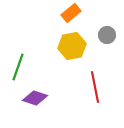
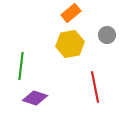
yellow hexagon: moved 2 px left, 2 px up
green line: moved 3 px right, 1 px up; rotated 12 degrees counterclockwise
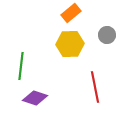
yellow hexagon: rotated 8 degrees clockwise
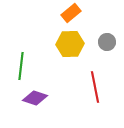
gray circle: moved 7 px down
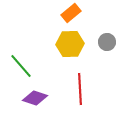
green line: rotated 48 degrees counterclockwise
red line: moved 15 px left, 2 px down; rotated 8 degrees clockwise
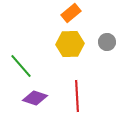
red line: moved 3 px left, 7 px down
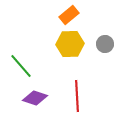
orange rectangle: moved 2 px left, 2 px down
gray circle: moved 2 px left, 2 px down
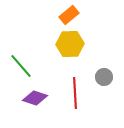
gray circle: moved 1 px left, 33 px down
red line: moved 2 px left, 3 px up
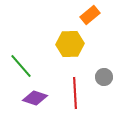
orange rectangle: moved 21 px right
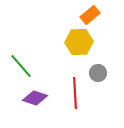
yellow hexagon: moved 9 px right, 2 px up
gray circle: moved 6 px left, 4 px up
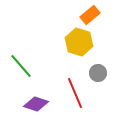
yellow hexagon: rotated 20 degrees clockwise
red line: rotated 20 degrees counterclockwise
purple diamond: moved 1 px right, 6 px down
